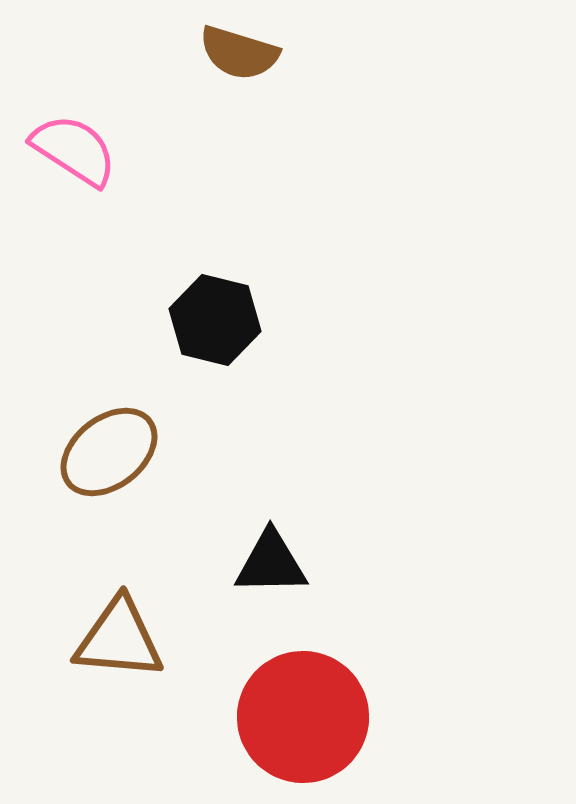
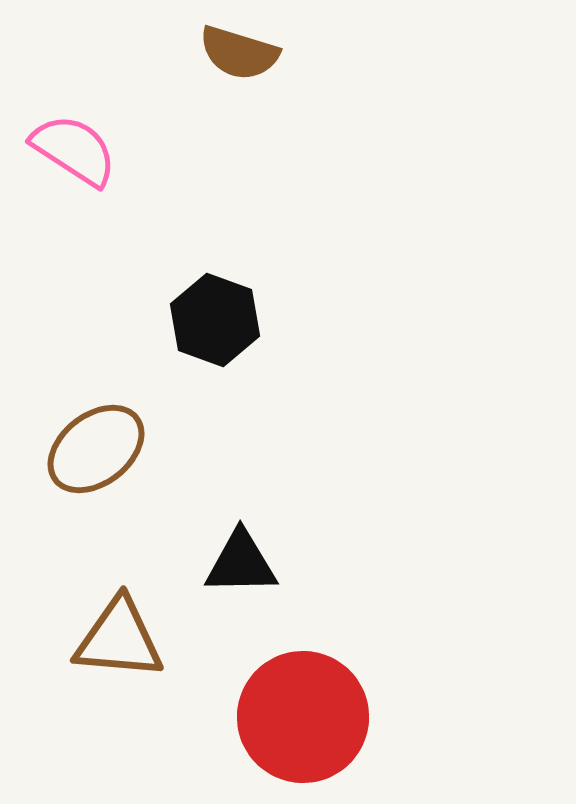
black hexagon: rotated 6 degrees clockwise
brown ellipse: moved 13 px left, 3 px up
black triangle: moved 30 px left
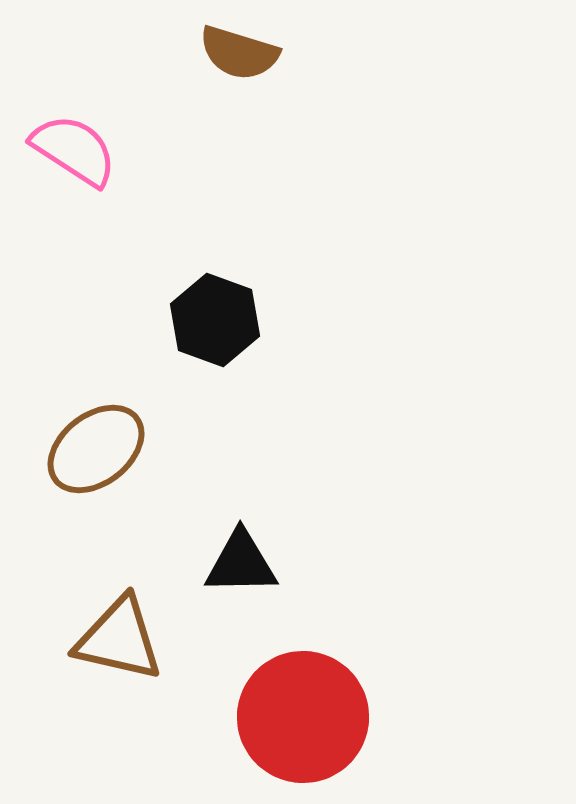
brown triangle: rotated 8 degrees clockwise
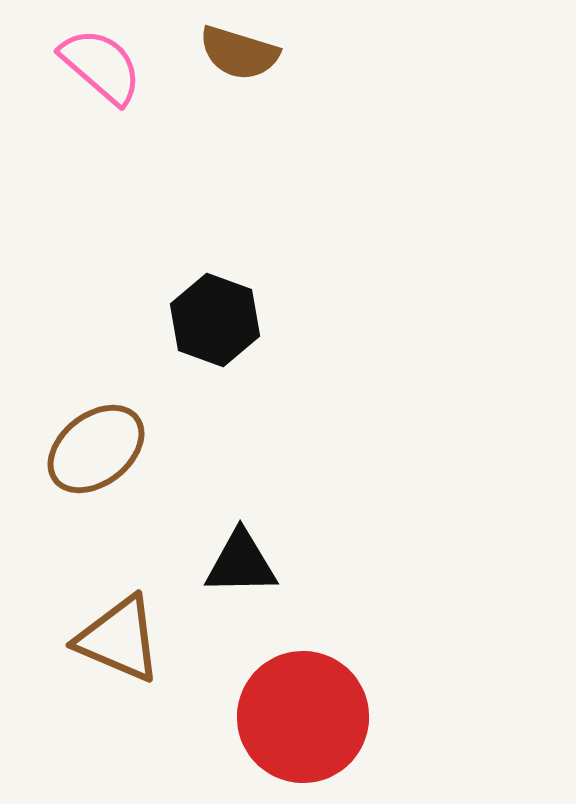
pink semicircle: moved 27 px right, 84 px up; rotated 8 degrees clockwise
brown triangle: rotated 10 degrees clockwise
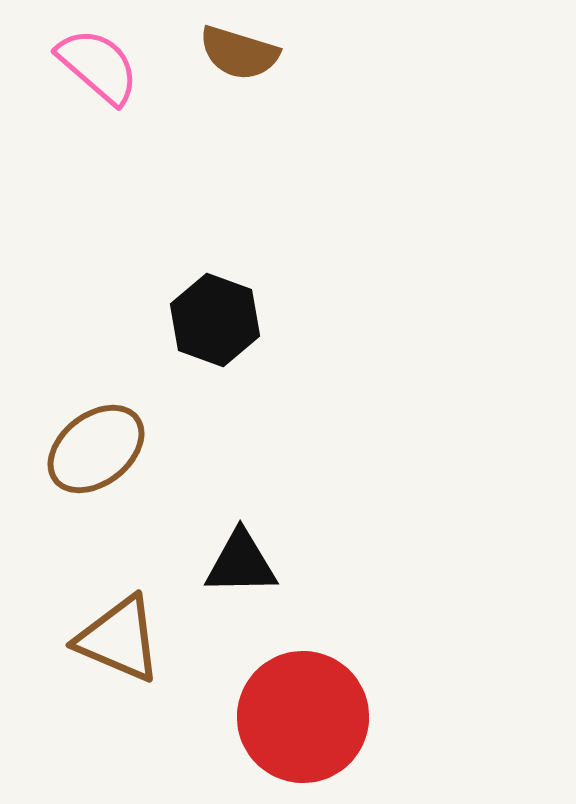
pink semicircle: moved 3 px left
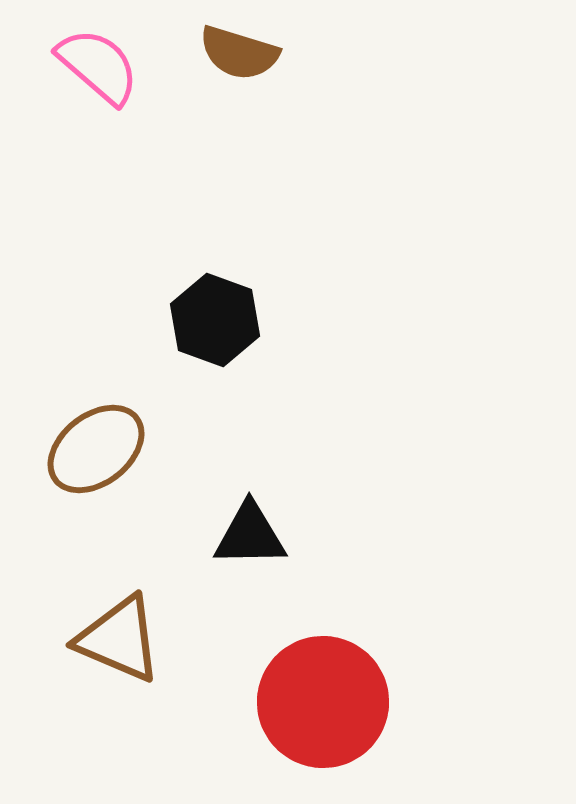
black triangle: moved 9 px right, 28 px up
red circle: moved 20 px right, 15 px up
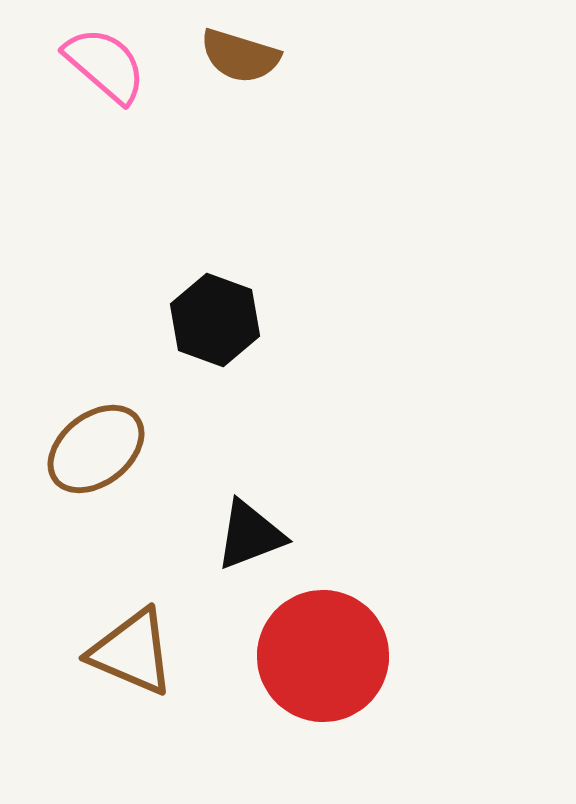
brown semicircle: moved 1 px right, 3 px down
pink semicircle: moved 7 px right, 1 px up
black triangle: rotated 20 degrees counterclockwise
brown triangle: moved 13 px right, 13 px down
red circle: moved 46 px up
